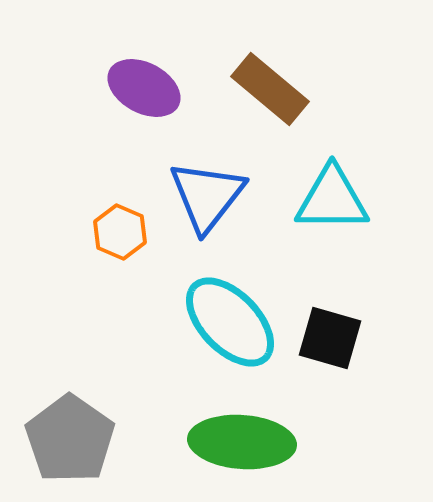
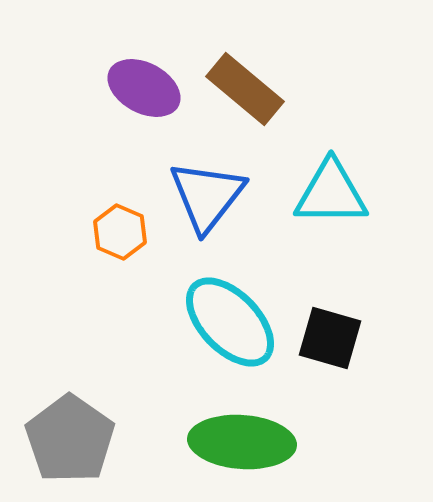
brown rectangle: moved 25 px left
cyan triangle: moved 1 px left, 6 px up
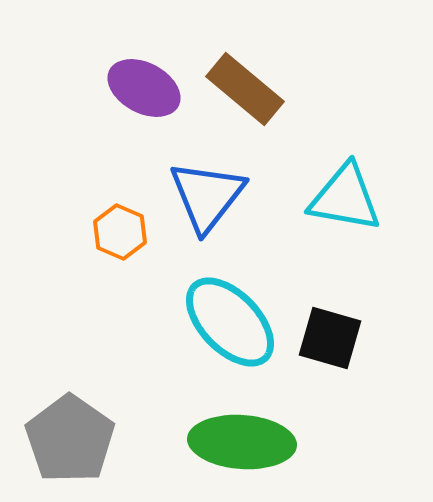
cyan triangle: moved 14 px right, 5 px down; rotated 10 degrees clockwise
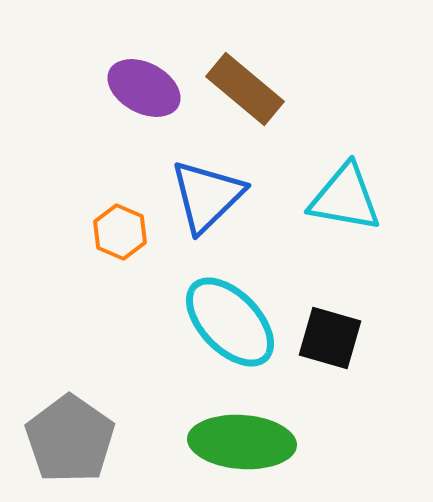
blue triangle: rotated 8 degrees clockwise
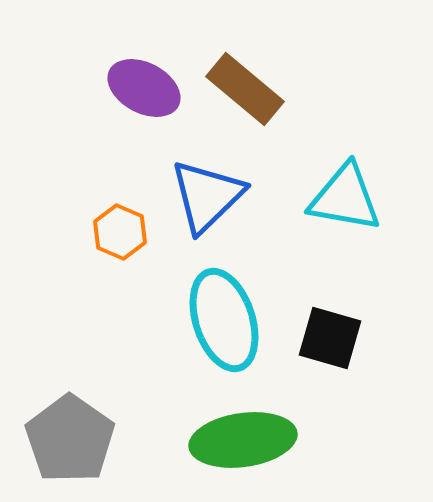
cyan ellipse: moved 6 px left, 2 px up; rotated 26 degrees clockwise
green ellipse: moved 1 px right, 2 px up; rotated 12 degrees counterclockwise
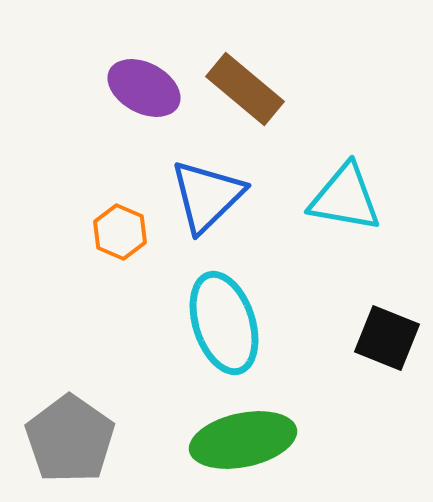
cyan ellipse: moved 3 px down
black square: moved 57 px right; rotated 6 degrees clockwise
green ellipse: rotated 4 degrees counterclockwise
